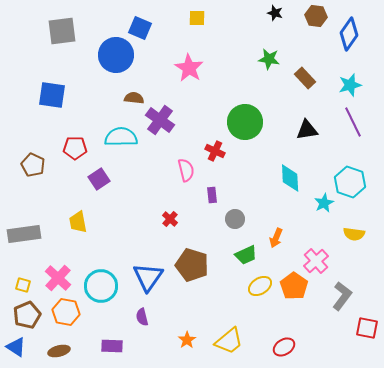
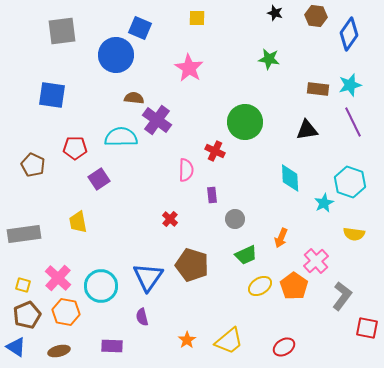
brown rectangle at (305, 78): moved 13 px right, 11 px down; rotated 40 degrees counterclockwise
purple cross at (160, 120): moved 3 px left
pink semicircle at (186, 170): rotated 15 degrees clockwise
orange arrow at (276, 238): moved 5 px right
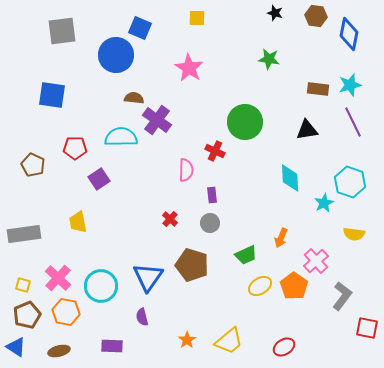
blue diamond at (349, 34): rotated 24 degrees counterclockwise
gray circle at (235, 219): moved 25 px left, 4 px down
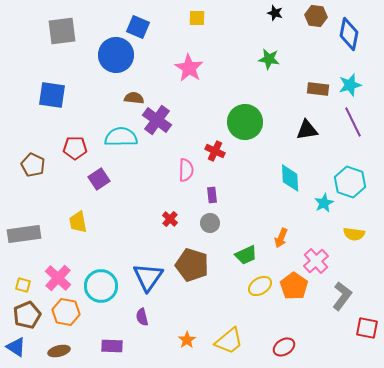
blue square at (140, 28): moved 2 px left, 1 px up
